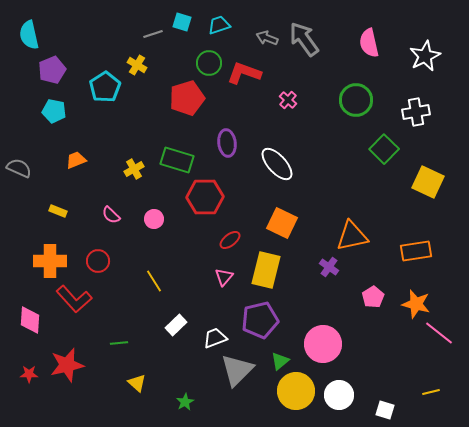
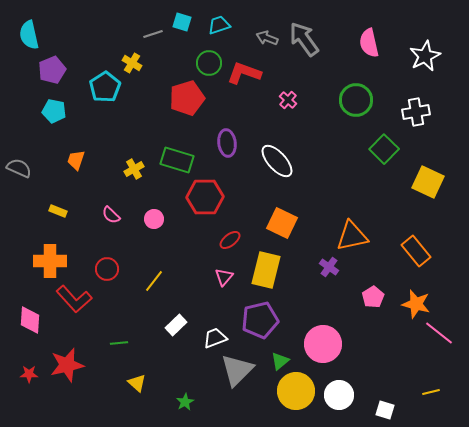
yellow cross at (137, 65): moved 5 px left, 2 px up
orange trapezoid at (76, 160): rotated 50 degrees counterclockwise
white ellipse at (277, 164): moved 3 px up
orange rectangle at (416, 251): rotated 60 degrees clockwise
red circle at (98, 261): moved 9 px right, 8 px down
yellow line at (154, 281): rotated 70 degrees clockwise
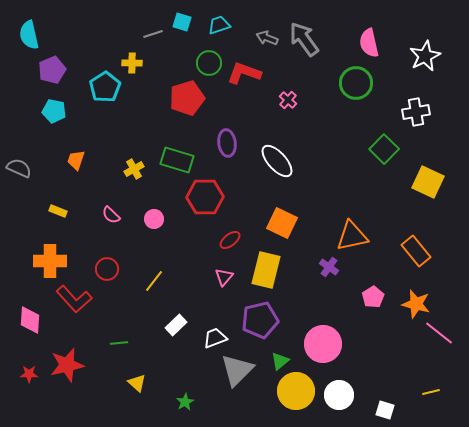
yellow cross at (132, 63): rotated 30 degrees counterclockwise
green circle at (356, 100): moved 17 px up
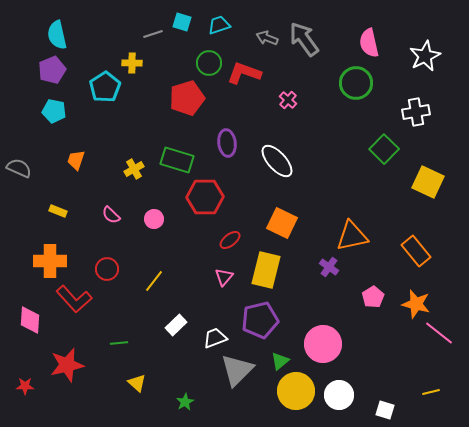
cyan semicircle at (29, 35): moved 28 px right
red star at (29, 374): moved 4 px left, 12 px down
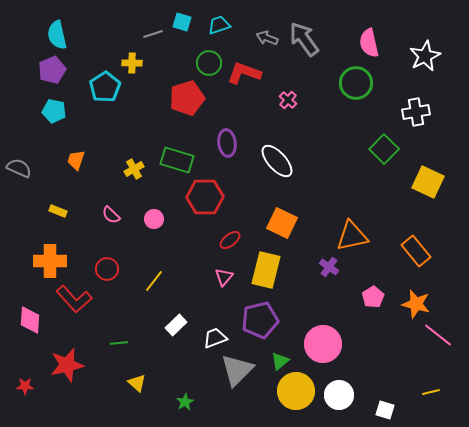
pink line at (439, 333): moved 1 px left, 2 px down
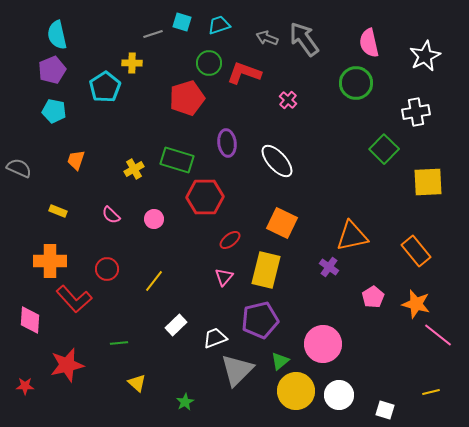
yellow square at (428, 182): rotated 28 degrees counterclockwise
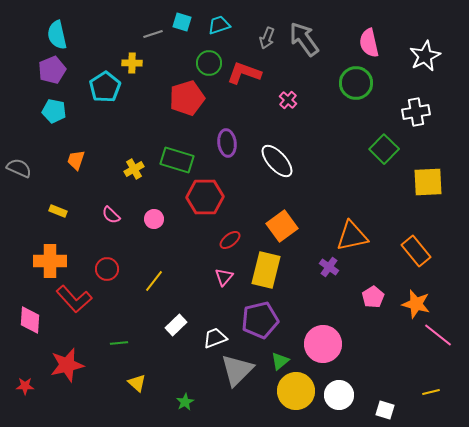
gray arrow at (267, 38): rotated 90 degrees counterclockwise
orange square at (282, 223): moved 3 px down; rotated 28 degrees clockwise
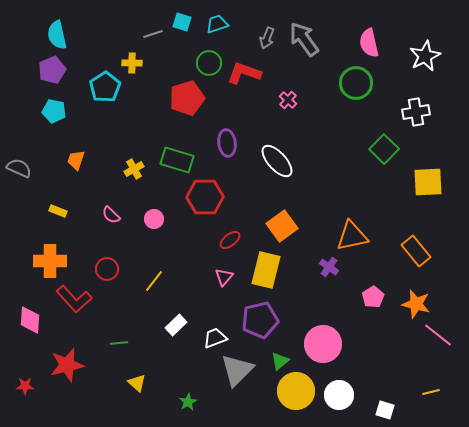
cyan trapezoid at (219, 25): moved 2 px left, 1 px up
green star at (185, 402): moved 3 px right
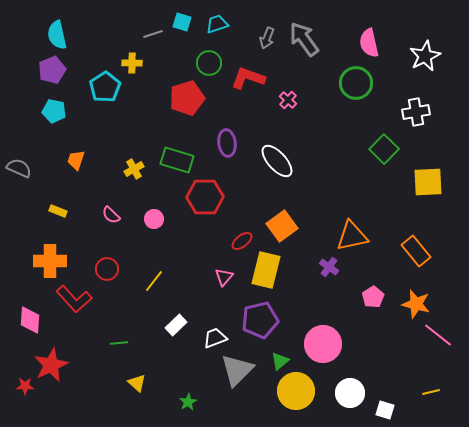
red L-shape at (244, 73): moved 4 px right, 5 px down
red ellipse at (230, 240): moved 12 px right, 1 px down
red star at (67, 365): moved 16 px left; rotated 12 degrees counterclockwise
white circle at (339, 395): moved 11 px right, 2 px up
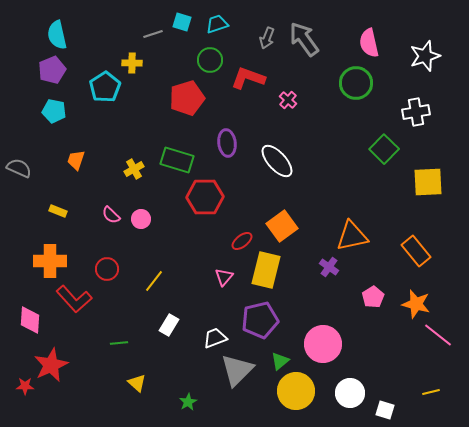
white star at (425, 56): rotated 8 degrees clockwise
green circle at (209, 63): moved 1 px right, 3 px up
pink circle at (154, 219): moved 13 px left
white rectangle at (176, 325): moved 7 px left; rotated 15 degrees counterclockwise
